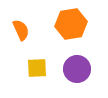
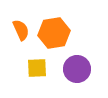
orange hexagon: moved 17 px left, 9 px down
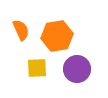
orange hexagon: moved 3 px right, 3 px down
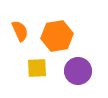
orange semicircle: moved 1 px left, 1 px down
purple circle: moved 1 px right, 2 px down
